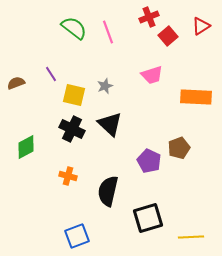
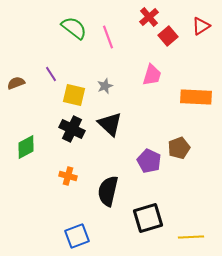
red cross: rotated 18 degrees counterclockwise
pink line: moved 5 px down
pink trapezoid: rotated 55 degrees counterclockwise
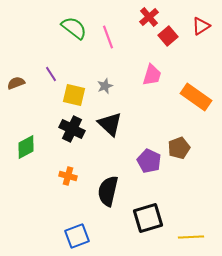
orange rectangle: rotated 32 degrees clockwise
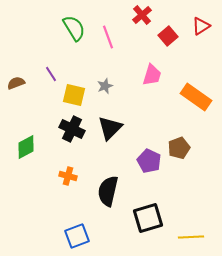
red cross: moved 7 px left, 2 px up
green semicircle: rotated 20 degrees clockwise
black triangle: moved 4 px down; rotated 32 degrees clockwise
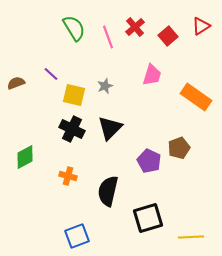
red cross: moved 7 px left, 12 px down
purple line: rotated 14 degrees counterclockwise
green diamond: moved 1 px left, 10 px down
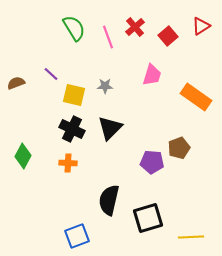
gray star: rotated 21 degrees clockwise
green diamond: moved 2 px left, 1 px up; rotated 35 degrees counterclockwise
purple pentagon: moved 3 px right, 1 px down; rotated 20 degrees counterclockwise
orange cross: moved 13 px up; rotated 12 degrees counterclockwise
black semicircle: moved 1 px right, 9 px down
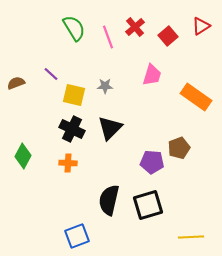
black square: moved 13 px up
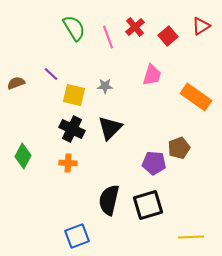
purple pentagon: moved 2 px right, 1 px down
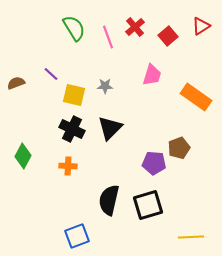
orange cross: moved 3 px down
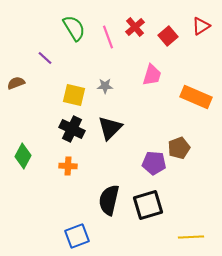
purple line: moved 6 px left, 16 px up
orange rectangle: rotated 12 degrees counterclockwise
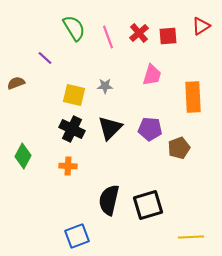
red cross: moved 4 px right, 6 px down
red square: rotated 36 degrees clockwise
orange rectangle: moved 3 px left; rotated 64 degrees clockwise
purple pentagon: moved 4 px left, 34 px up
